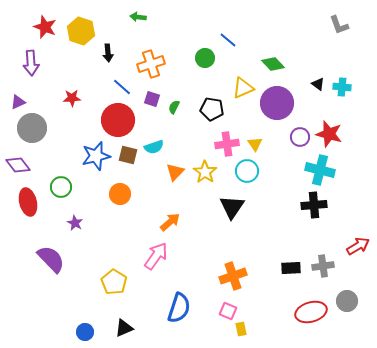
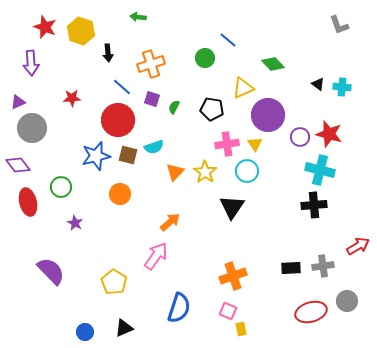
purple circle at (277, 103): moved 9 px left, 12 px down
purple semicircle at (51, 259): moved 12 px down
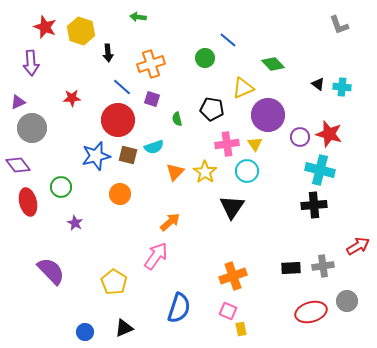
green semicircle at (174, 107): moved 3 px right, 12 px down; rotated 40 degrees counterclockwise
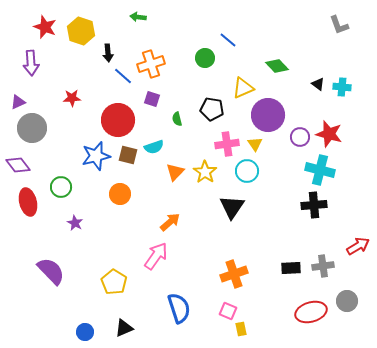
green diamond at (273, 64): moved 4 px right, 2 px down
blue line at (122, 87): moved 1 px right, 11 px up
orange cross at (233, 276): moved 1 px right, 2 px up
blue semicircle at (179, 308): rotated 36 degrees counterclockwise
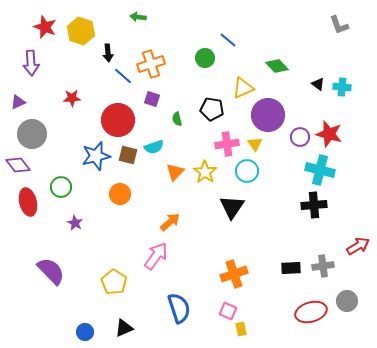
gray circle at (32, 128): moved 6 px down
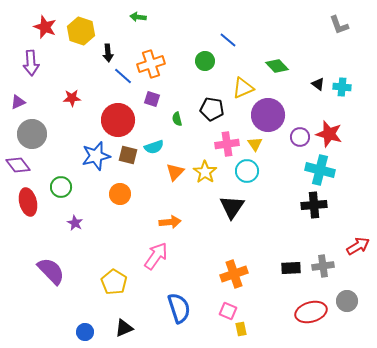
green circle at (205, 58): moved 3 px down
orange arrow at (170, 222): rotated 35 degrees clockwise
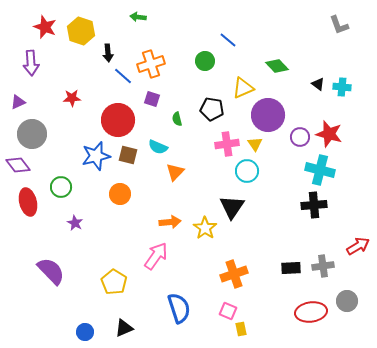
cyan semicircle at (154, 147): moved 4 px right; rotated 42 degrees clockwise
yellow star at (205, 172): moved 56 px down
red ellipse at (311, 312): rotated 8 degrees clockwise
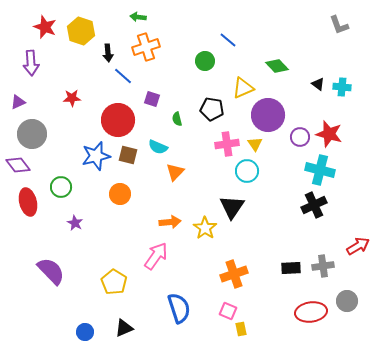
orange cross at (151, 64): moved 5 px left, 17 px up
black cross at (314, 205): rotated 20 degrees counterclockwise
